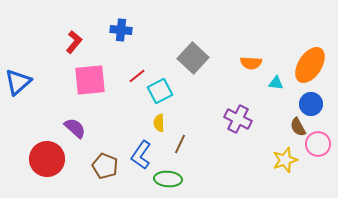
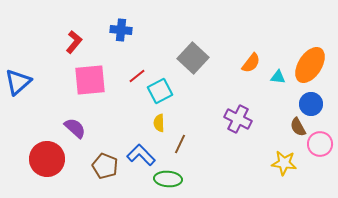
orange semicircle: rotated 55 degrees counterclockwise
cyan triangle: moved 2 px right, 6 px up
pink circle: moved 2 px right
blue L-shape: rotated 100 degrees clockwise
yellow star: moved 1 px left, 3 px down; rotated 25 degrees clockwise
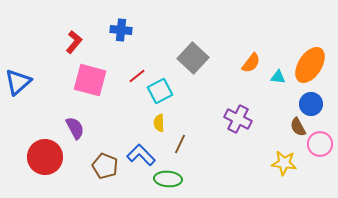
pink square: rotated 20 degrees clockwise
purple semicircle: rotated 20 degrees clockwise
red circle: moved 2 px left, 2 px up
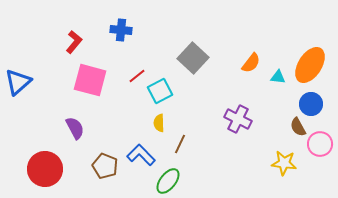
red circle: moved 12 px down
green ellipse: moved 2 px down; rotated 56 degrees counterclockwise
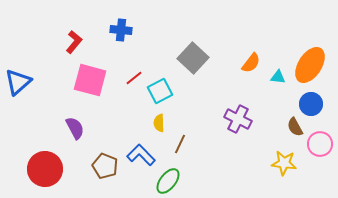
red line: moved 3 px left, 2 px down
brown semicircle: moved 3 px left
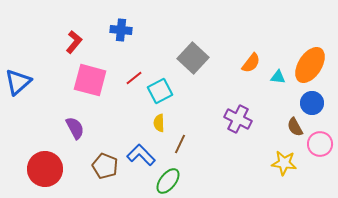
blue circle: moved 1 px right, 1 px up
